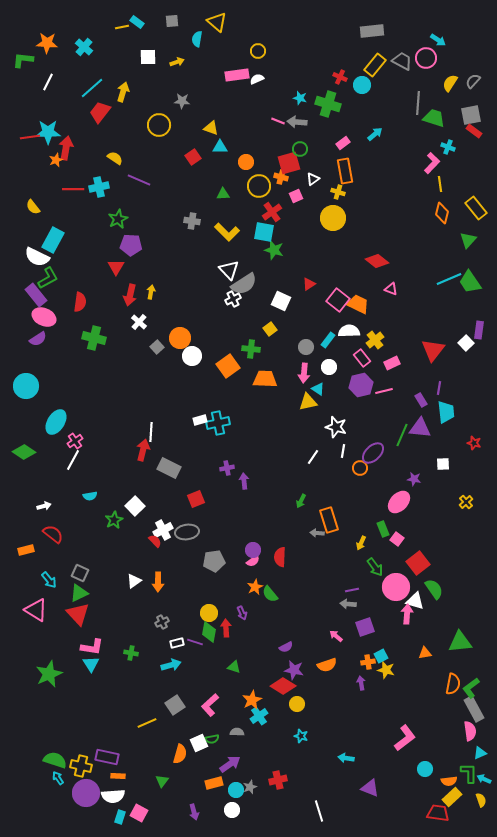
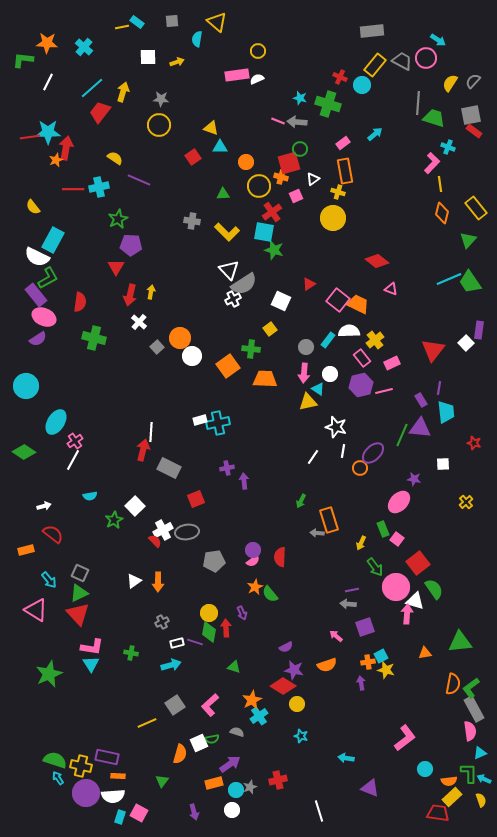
gray star at (182, 101): moved 21 px left, 2 px up
white circle at (329, 367): moved 1 px right, 7 px down
gray semicircle at (237, 732): rotated 16 degrees clockwise
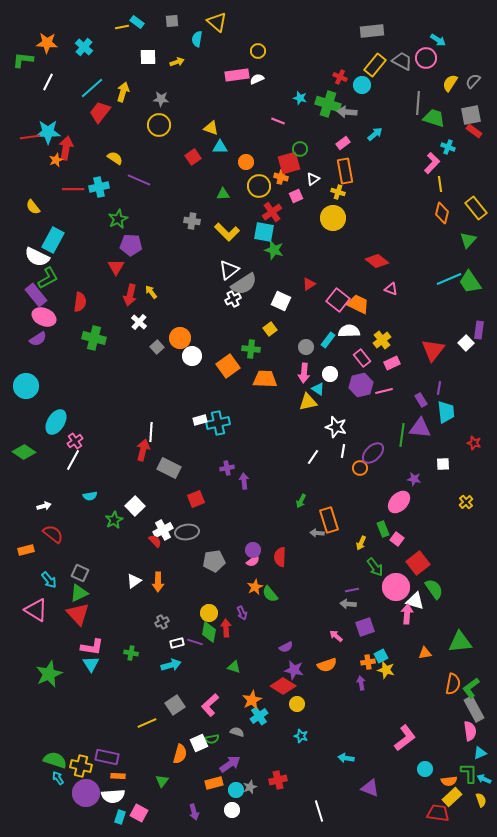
gray arrow at (297, 122): moved 50 px right, 10 px up
white triangle at (229, 270): rotated 35 degrees clockwise
yellow arrow at (151, 292): rotated 48 degrees counterclockwise
yellow cross at (375, 340): moved 7 px right
green line at (402, 435): rotated 15 degrees counterclockwise
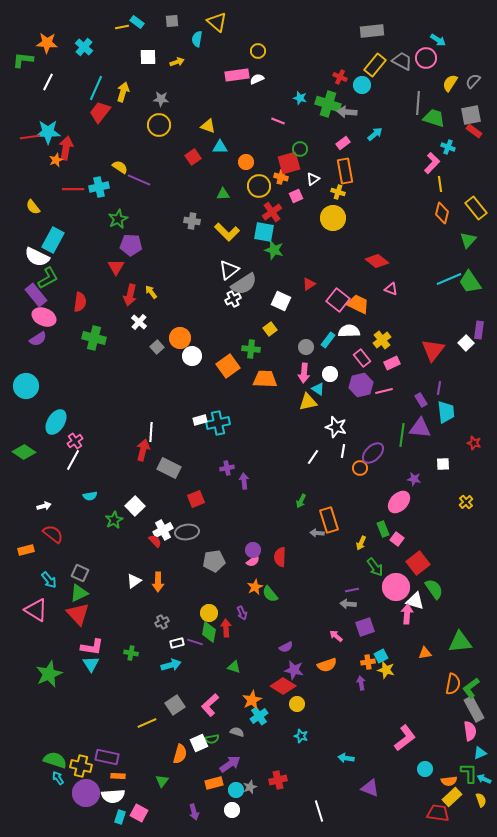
cyan line at (92, 88): moved 4 px right; rotated 25 degrees counterclockwise
yellow triangle at (211, 128): moved 3 px left, 2 px up
yellow semicircle at (115, 158): moved 5 px right, 9 px down
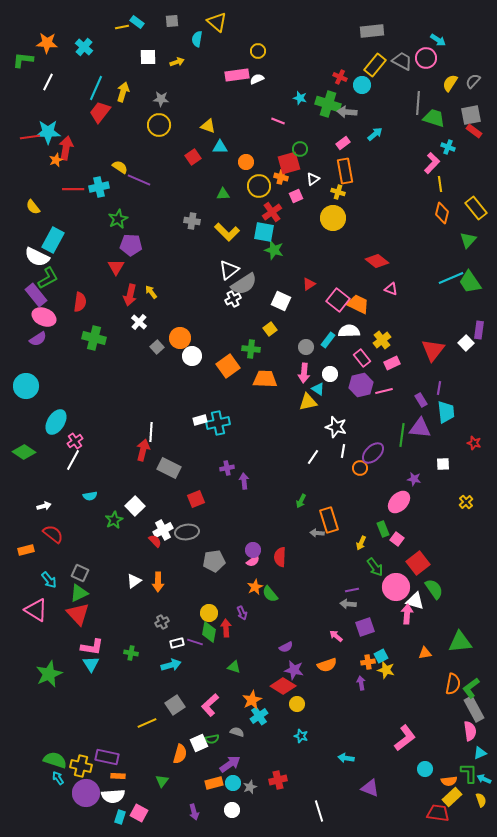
cyan line at (449, 279): moved 2 px right, 1 px up
cyan circle at (236, 790): moved 3 px left, 7 px up
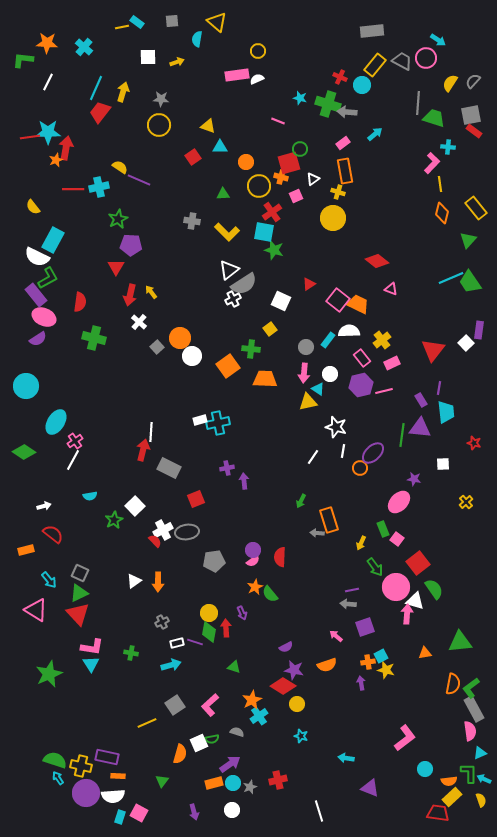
cyan cross at (448, 147): rotated 16 degrees counterclockwise
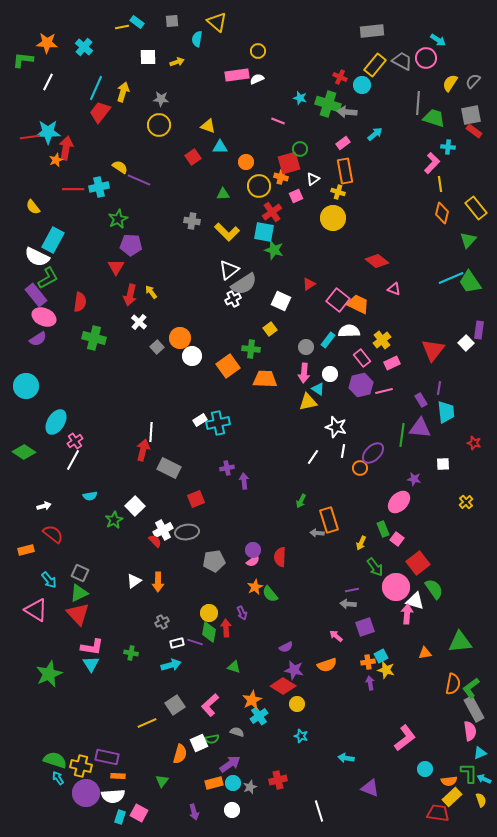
pink triangle at (391, 289): moved 3 px right
white rectangle at (200, 420): rotated 16 degrees counterclockwise
purple arrow at (361, 683): moved 9 px right
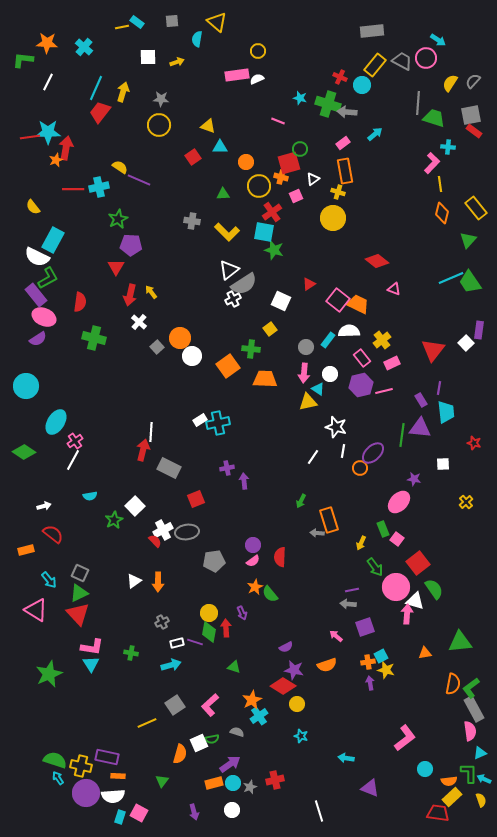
purple circle at (253, 550): moved 5 px up
red cross at (278, 780): moved 3 px left
